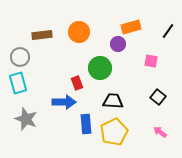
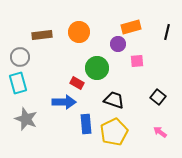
black line: moved 1 px left, 1 px down; rotated 21 degrees counterclockwise
pink square: moved 14 px left; rotated 16 degrees counterclockwise
green circle: moved 3 px left
red rectangle: rotated 40 degrees counterclockwise
black trapezoid: moved 1 px right, 1 px up; rotated 15 degrees clockwise
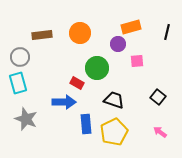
orange circle: moved 1 px right, 1 px down
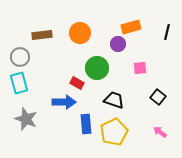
pink square: moved 3 px right, 7 px down
cyan rectangle: moved 1 px right
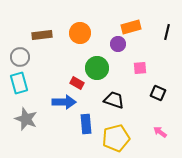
black square: moved 4 px up; rotated 14 degrees counterclockwise
yellow pentagon: moved 2 px right, 6 px down; rotated 12 degrees clockwise
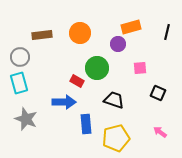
red rectangle: moved 2 px up
